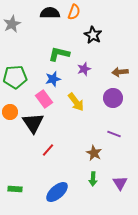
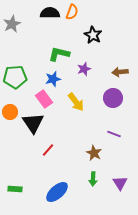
orange semicircle: moved 2 px left
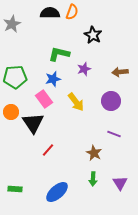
purple circle: moved 2 px left, 3 px down
orange circle: moved 1 px right
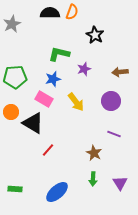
black star: moved 2 px right
pink rectangle: rotated 24 degrees counterclockwise
black triangle: rotated 25 degrees counterclockwise
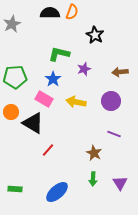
blue star: rotated 21 degrees counterclockwise
yellow arrow: rotated 138 degrees clockwise
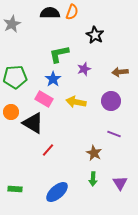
green L-shape: rotated 25 degrees counterclockwise
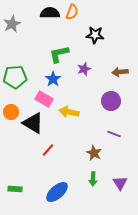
black star: rotated 24 degrees counterclockwise
yellow arrow: moved 7 px left, 10 px down
